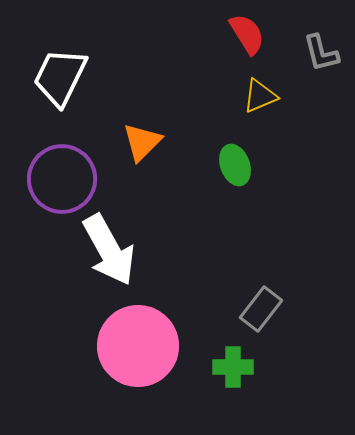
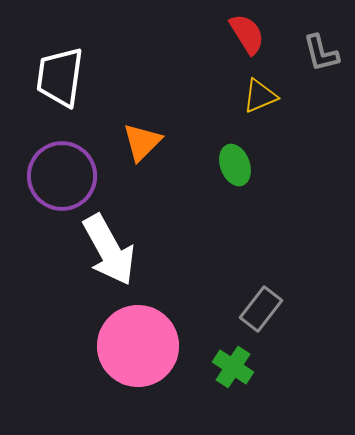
white trapezoid: rotated 18 degrees counterclockwise
purple circle: moved 3 px up
green cross: rotated 33 degrees clockwise
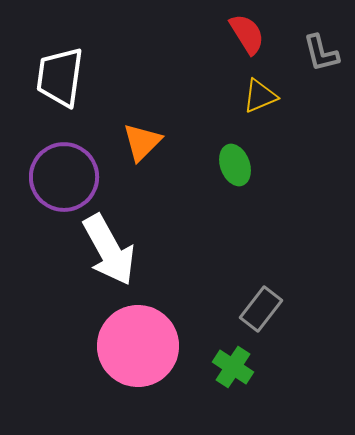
purple circle: moved 2 px right, 1 px down
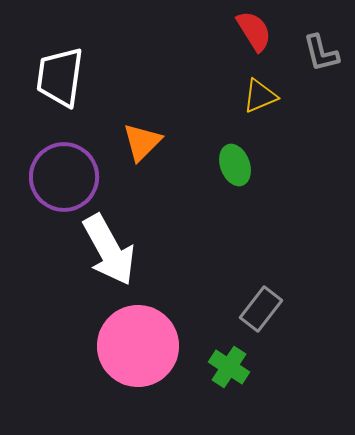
red semicircle: moved 7 px right, 3 px up
green cross: moved 4 px left
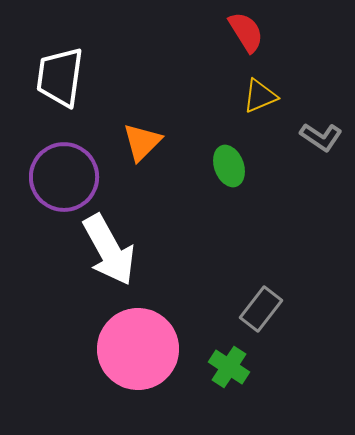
red semicircle: moved 8 px left, 1 px down
gray L-shape: moved 84 px down; rotated 42 degrees counterclockwise
green ellipse: moved 6 px left, 1 px down
pink circle: moved 3 px down
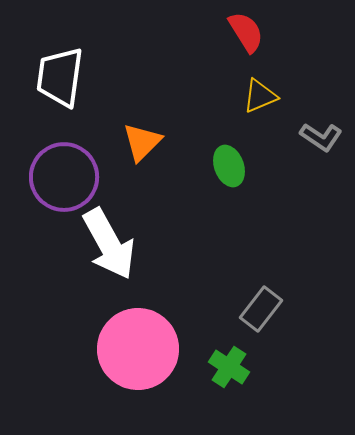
white arrow: moved 6 px up
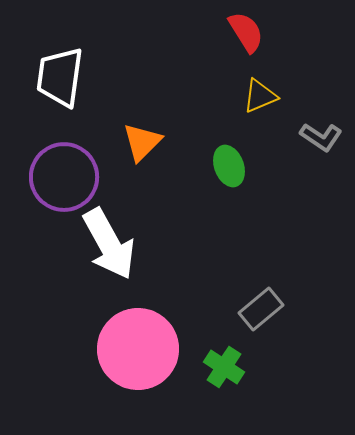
gray rectangle: rotated 12 degrees clockwise
green cross: moved 5 px left
